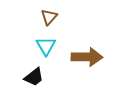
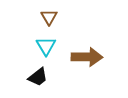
brown triangle: rotated 12 degrees counterclockwise
black trapezoid: moved 4 px right
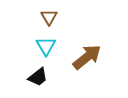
brown arrow: rotated 40 degrees counterclockwise
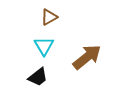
brown triangle: rotated 30 degrees clockwise
cyan triangle: moved 2 px left
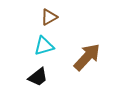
cyan triangle: rotated 45 degrees clockwise
brown arrow: rotated 8 degrees counterclockwise
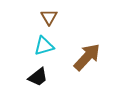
brown triangle: rotated 30 degrees counterclockwise
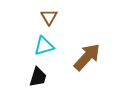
black trapezoid: rotated 35 degrees counterclockwise
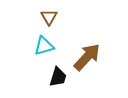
black trapezoid: moved 20 px right
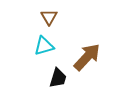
black trapezoid: moved 1 px down
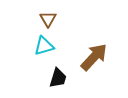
brown triangle: moved 1 px left, 2 px down
brown arrow: moved 7 px right
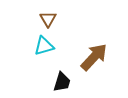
black trapezoid: moved 4 px right, 4 px down
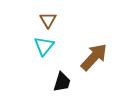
brown triangle: moved 1 px down
cyan triangle: rotated 35 degrees counterclockwise
